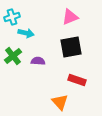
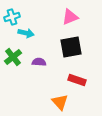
green cross: moved 1 px down
purple semicircle: moved 1 px right, 1 px down
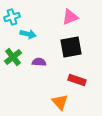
cyan arrow: moved 2 px right, 1 px down
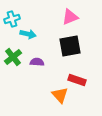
cyan cross: moved 2 px down
black square: moved 1 px left, 1 px up
purple semicircle: moved 2 px left
orange triangle: moved 7 px up
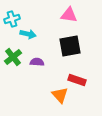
pink triangle: moved 1 px left, 2 px up; rotated 30 degrees clockwise
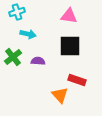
pink triangle: moved 1 px down
cyan cross: moved 5 px right, 7 px up
black square: rotated 10 degrees clockwise
purple semicircle: moved 1 px right, 1 px up
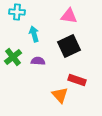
cyan cross: rotated 21 degrees clockwise
cyan arrow: moved 6 px right; rotated 119 degrees counterclockwise
black square: moved 1 px left; rotated 25 degrees counterclockwise
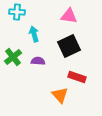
red rectangle: moved 3 px up
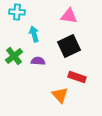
green cross: moved 1 px right, 1 px up
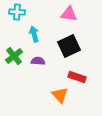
pink triangle: moved 2 px up
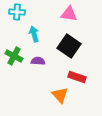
black square: rotated 30 degrees counterclockwise
green cross: rotated 24 degrees counterclockwise
